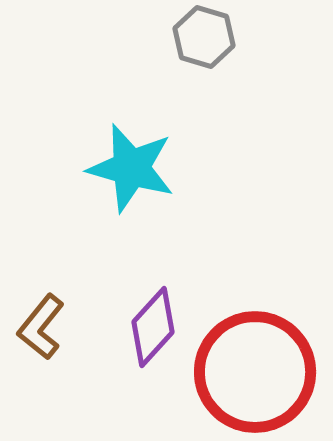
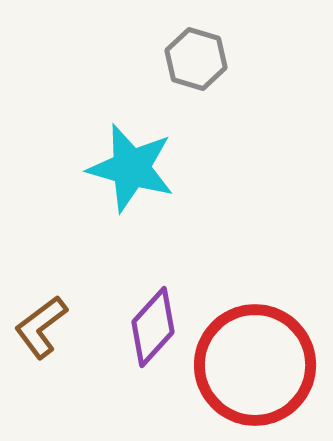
gray hexagon: moved 8 px left, 22 px down
brown L-shape: rotated 14 degrees clockwise
red circle: moved 7 px up
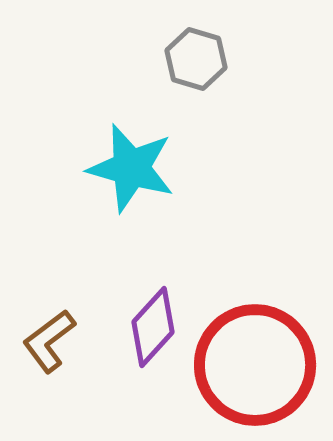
brown L-shape: moved 8 px right, 14 px down
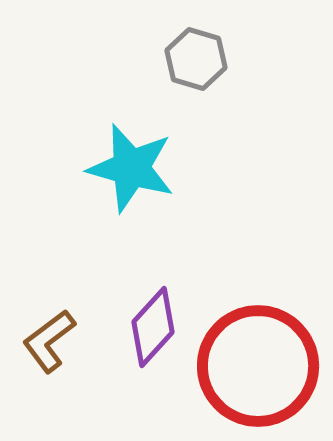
red circle: moved 3 px right, 1 px down
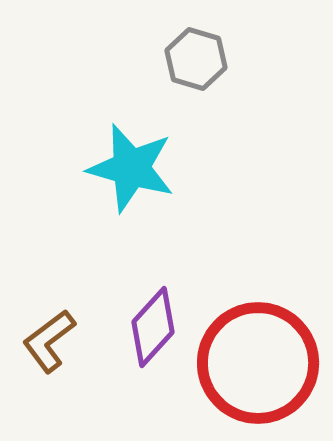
red circle: moved 3 px up
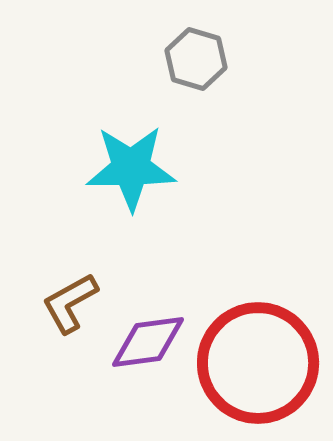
cyan star: rotated 16 degrees counterclockwise
purple diamond: moved 5 px left, 15 px down; rotated 40 degrees clockwise
brown L-shape: moved 21 px right, 38 px up; rotated 8 degrees clockwise
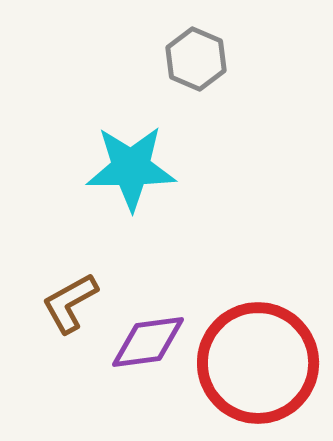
gray hexagon: rotated 6 degrees clockwise
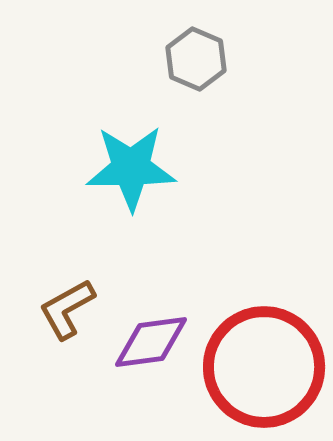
brown L-shape: moved 3 px left, 6 px down
purple diamond: moved 3 px right
red circle: moved 6 px right, 4 px down
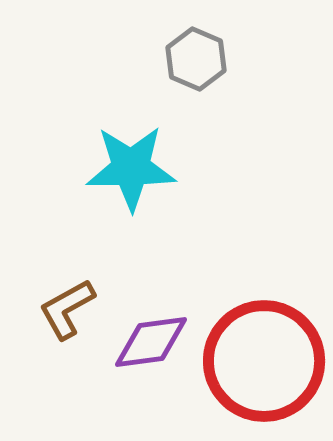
red circle: moved 6 px up
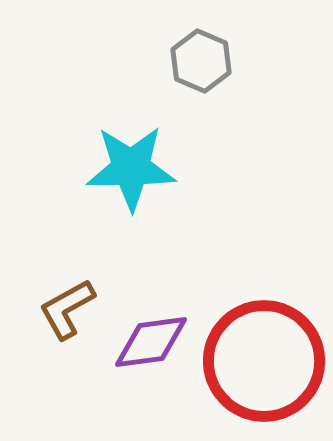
gray hexagon: moved 5 px right, 2 px down
